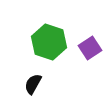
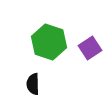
black semicircle: rotated 30 degrees counterclockwise
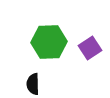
green hexagon: rotated 20 degrees counterclockwise
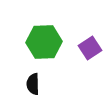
green hexagon: moved 5 px left
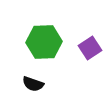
black semicircle: rotated 70 degrees counterclockwise
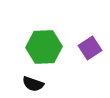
green hexagon: moved 5 px down
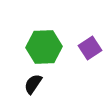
black semicircle: rotated 105 degrees clockwise
